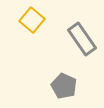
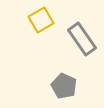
yellow square: moved 9 px right; rotated 20 degrees clockwise
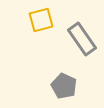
yellow square: rotated 15 degrees clockwise
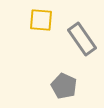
yellow square: rotated 20 degrees clockwise
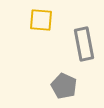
gray rectangle: moved 2 px right, 5 px down; rotated 24 degrees clockwise
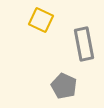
yellow square: rotated 20 degrees clockwise
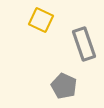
gray rectangle: rotated 8 degrees counterclockwise
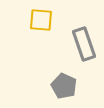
yellow square: rotated 20 degrees counterclockwise
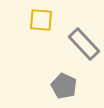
gray rectangle: rotated 24 degrees counterclockwise
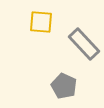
yellow square: moved 2 px down
